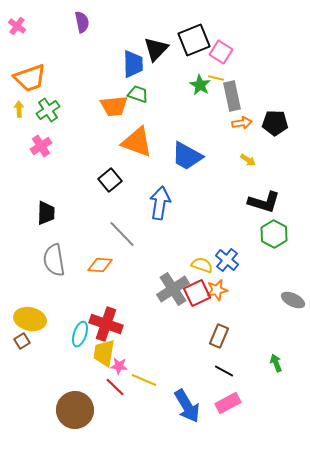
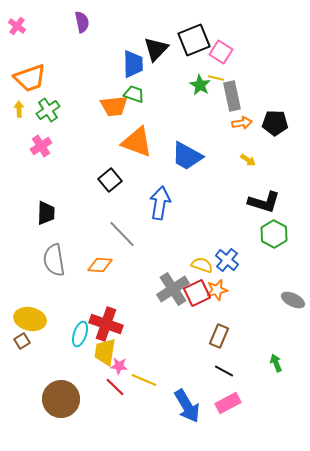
green trapezoid at (138, 94): moved 4 px left
yellow trapezoid at (104, 353): moved 1 px right, 1 px up
brown circle at (75, 410): moved 14 px left, 11 px up
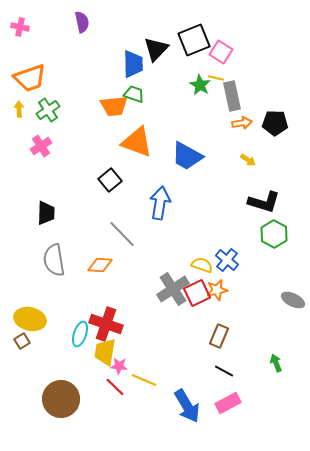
pink cross at (17, 26): moved 3 px right, 1 px down; rotated 24 degrees counterclockwise
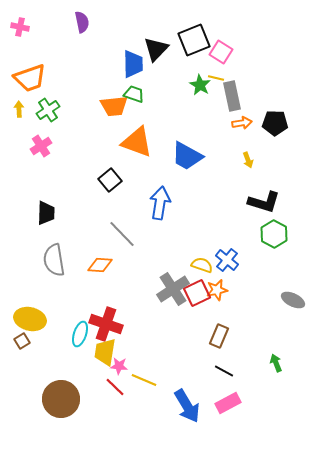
yellow arrow at (248, 160): rotated 35 degrees clockwise
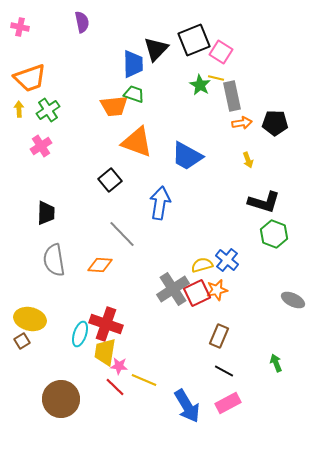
green hexagon at (274, 234): rotated 8 degrees counterclockwise
yellow semicircle at (202, 265): rotated 35 degrees counterclockwise
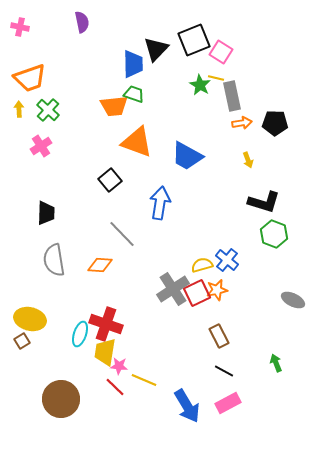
green cross at (48, 110): rotated 15 degrees counterclockwise
brown rectangle at (219, 336): rotated 50 degrees counterclockwise
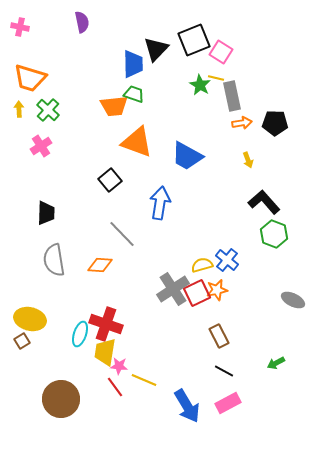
orange trapezoid at (30, 78): rotated 36 degrees clockwise
black L-shape at (264, 202): rotated 148 degrees counterclockwise
green arrow at (276, 363): rotated 96 degrees counterclockwise
red line at (115, 387): rotated 10 degrees clockwise
